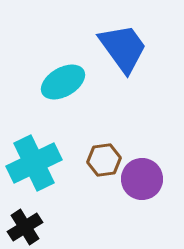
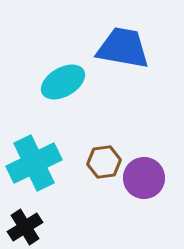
blue trapezoid: rotated 44 degrees counterclockwise
brown hexagon: moved 2 px down
purple circle: moved 2 px right, 1 px up
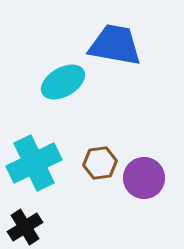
blue trapezoid: moved 8 px left, 3 px up
brown hexagon: moved 4 px left, 1 px down
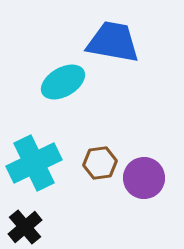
blue trapezoid: moved 2 px left, 3 px up
black cross: rotated 8 degrees counterclockwise
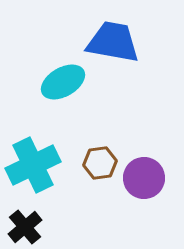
cyan cross: moved 1 px left, 2 px down
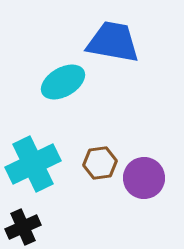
cyan cross: moved 1 px up
black cross: moved 2 px left; rotated 16 degrees clockwise
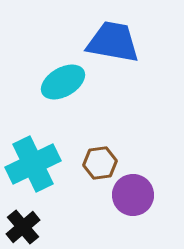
purple circle: moved 11 px left, 17 px down
black cross: rotated 16 degrees counterclockwise
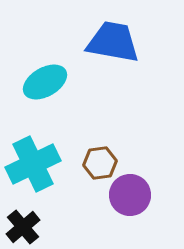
cyan ellipse: moved 18 px left
purple circle: moved 3 px left
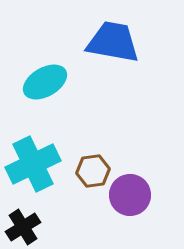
brown hexagon: moved 7 px left, 8 px down
black cross: rotated 8 degrees clockwise
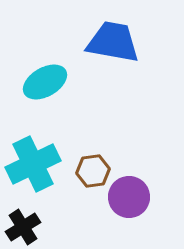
purple circle: moved 1 px left, 2 px down
